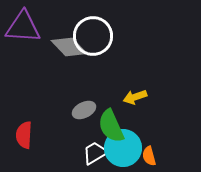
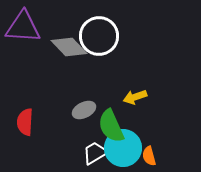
white circle: moved 6 px right
red semicircle: moved 1 px right, 13 px up
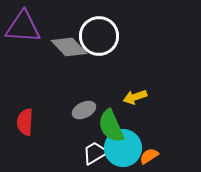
orange semicircle: rotated 72 degrees clockwise
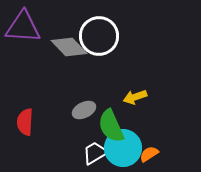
orange semicircle: moved 2 px up
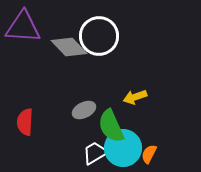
orange semicircle: rotated 30 degrees counterclockwise
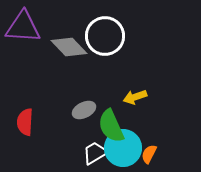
white circle: moved 6 px right
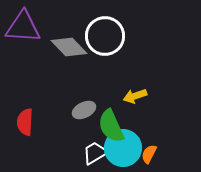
yellow arrow: moved 1 px up
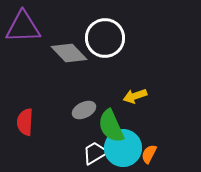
purple triangle: rotated 6 degrees counterclockwise
white circle: moved 2 px down
gray diamond: moved 6 px down
